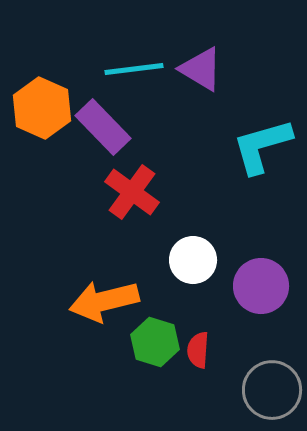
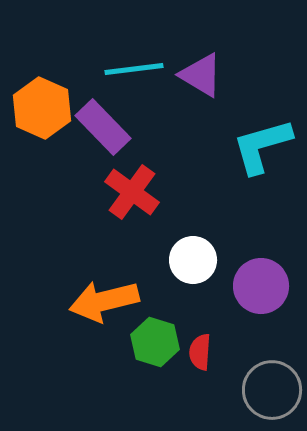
purple triangle: moved 6 px down
red semicircle: moved 2 px right, 2 px down
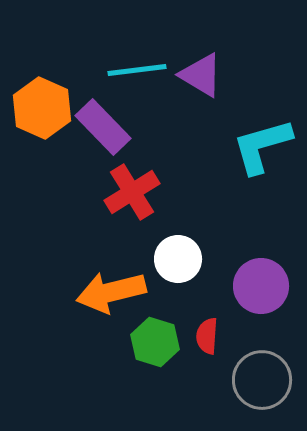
cyan line: moved 3 px right, 1 px down
red cross: rotated 22 degrees clockwise
white circle: moved 15 px left, 1 px up
orange arrow: moved 7 px right, 9 px up
red semicircle: moved 7 px right, 16 px up
gray circle: moved 10 px left, 10 px up
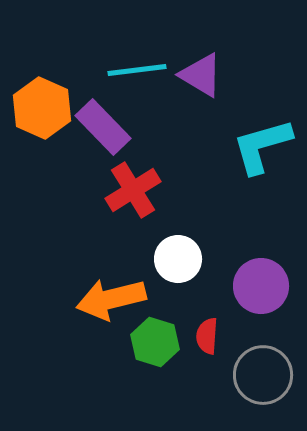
red cross: moved 1 px right, 2 px up
orange arrow: moved 7 px down
gray circle: moved 1 px right, 5 px up
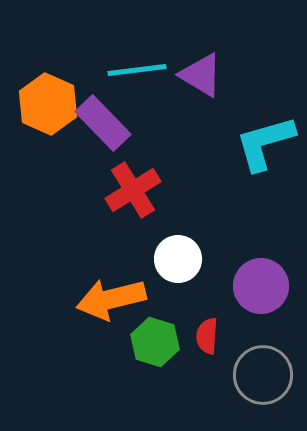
orange hexagon: moved 6 px right, 4 px up
purple rectangle: moved 4 px up
cyan L-shape: moved 3 px right, 3 px up
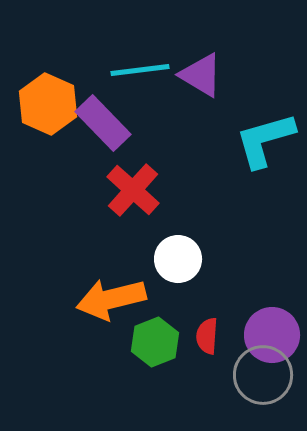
cyan line: moved 3 px right
cyan L-shape: moved 3 px up
red cross: rotated 16 degrees counterclockwise
purple circle: moved 11 px right, 49 px down
green hexagon: rotated 21 degrees clockwise
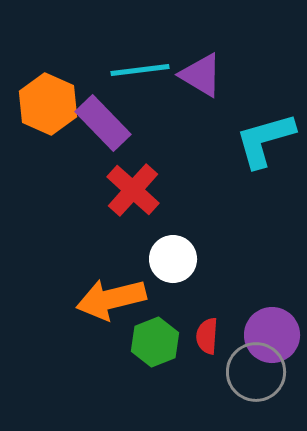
white circle: moved 5 px left
gray circle: moved 7 px left, 3 px up
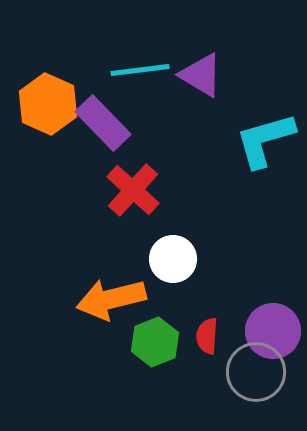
purple circle: moved 1 px right, 4 px up
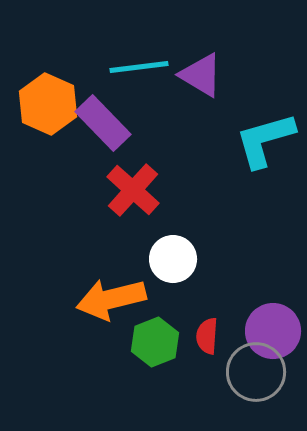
cyan line: moved 1 px left, 3 px up
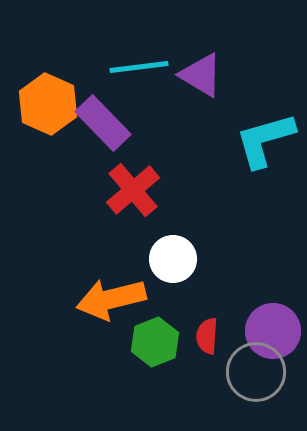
red cross: rotated 8 degrees clockwise
